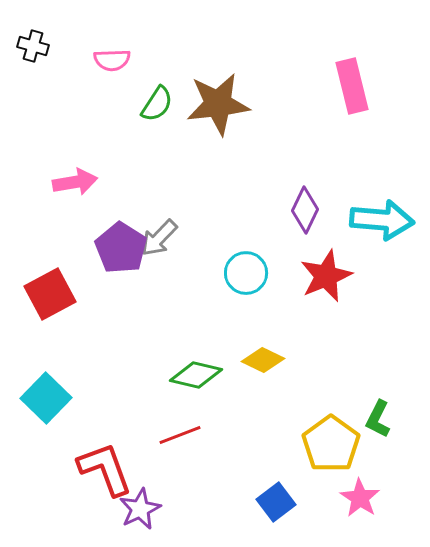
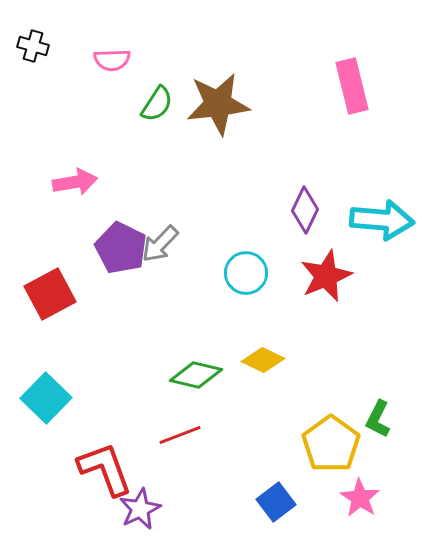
gray arrow: moved 1 px right, 6 px down
purple pentagon: rotated 6 degrees counterclockwise
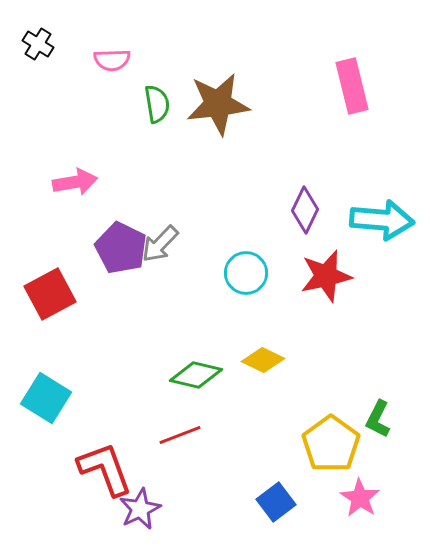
black cross: moved 5 px right, 2 px up; rotated 16 degrees clockwise
green semicircle: rotated 42 degrees counterclockwise
red star: rotated 10 degrees clockwise
cyan square: rotated 12 degrees counterclockwise
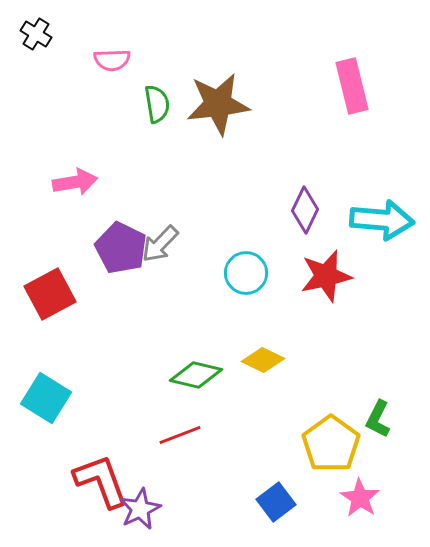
black cross: moved 2 px left, 10 px up
red L-shape: moved 4 px left, 12 px down
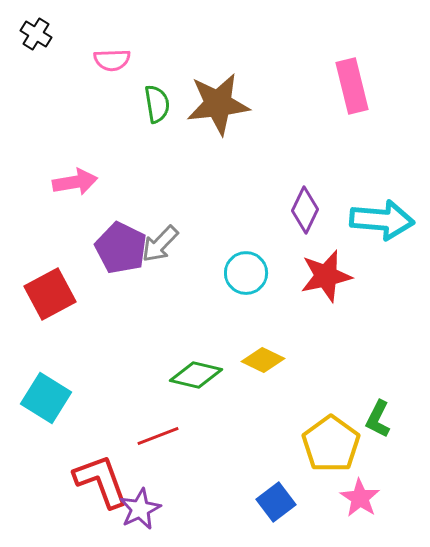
red line: moved 22 px left, 1 px down
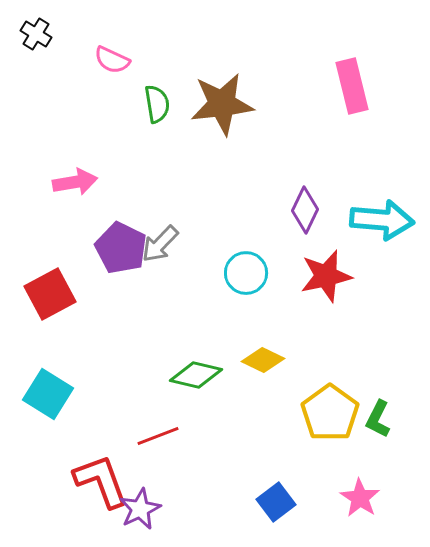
pink semicircle: rotated 27 degrees clockwise
brown star: moved 4 px right
cyan square: moved 2 px right, 4 px up
yellow pentagon: moved 1 px left, 31 px up
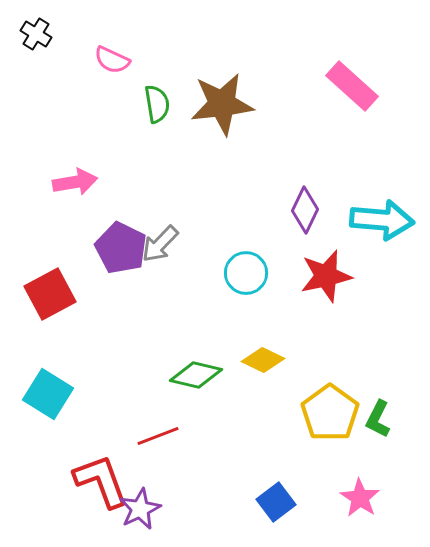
pink rectangle: rotated 34 degrees counterclockwise
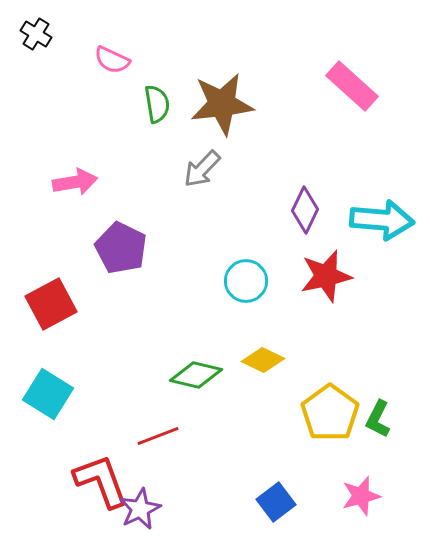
gray arrow: moved 42 px right, 75 px up
cyan circle: moved 8 px down
red square: moved 1 px right, 10 px down
pink star: moved 1 px right, 2 px up; rotated 24 degrees clockwise
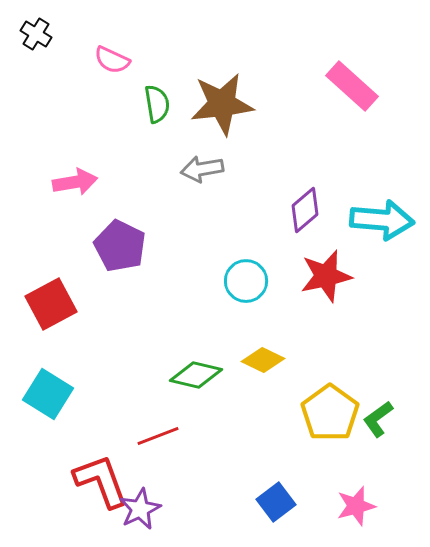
gray arrow: rotated 36 degrees clockwise
purple diamond: rotated 24 degrees clockwise
purple pentagon: moved 1 px left, 2 px up
green L-shape: rotated 27 degrees clockwise
pink star: moved 5 px left, 10 px down
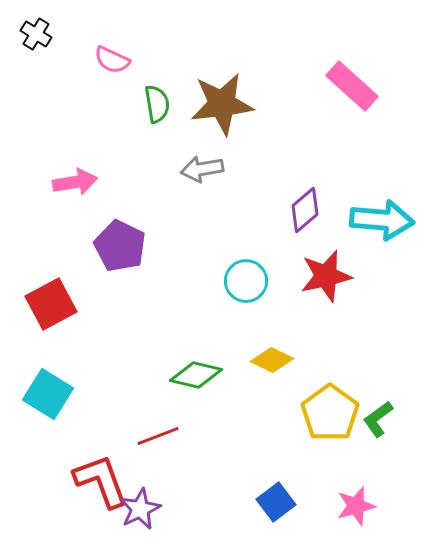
yellow diamond: moved 9 px right
